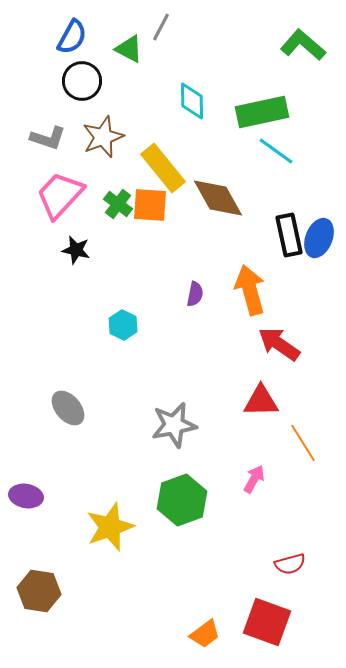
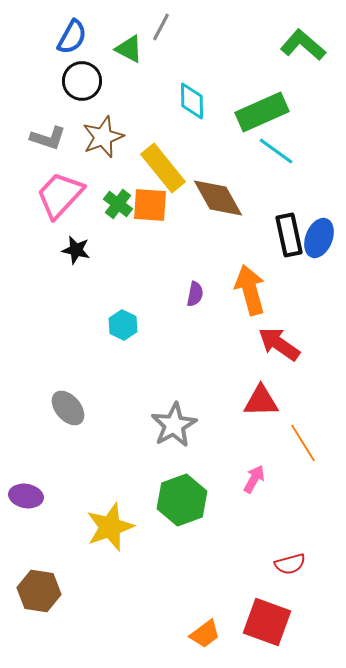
green rectangle: rotated 12 degrees counterclockwise
gray star: rotated 18 degrees counterclockwise
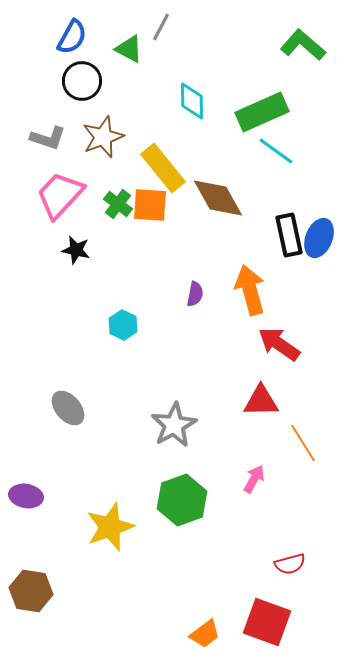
brown hexagon: moved 8 px left
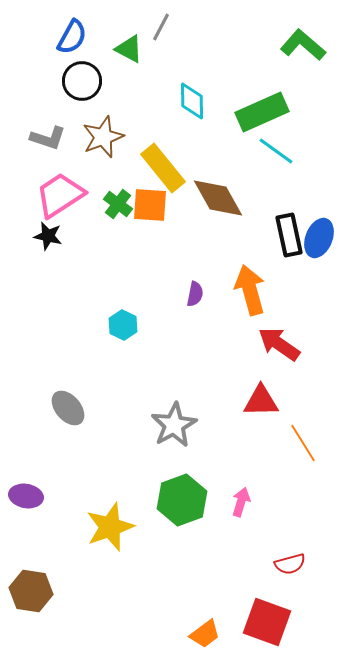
pink trapezoid: rotated 14 degrees clockwise
black star: moved 28 px left, 14 px up
pink arrow: moved 13 px left, 23 px down; rotated 12 degrees counterclockwise
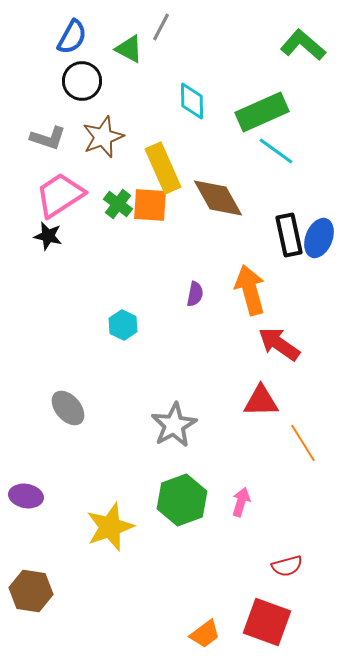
yellow rectangle: rotated 15 degrees clockwise
red semicircle: moved 3 px left, 2 px down
